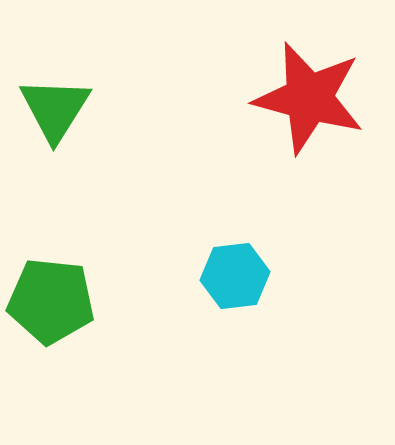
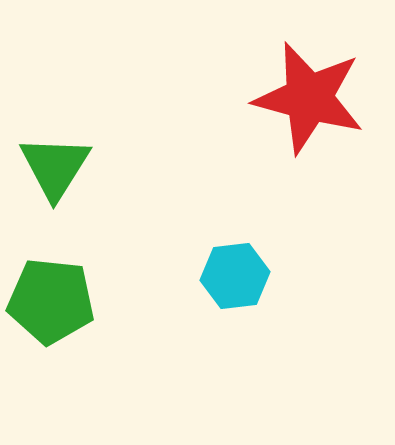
green triangle: moved 58 px down
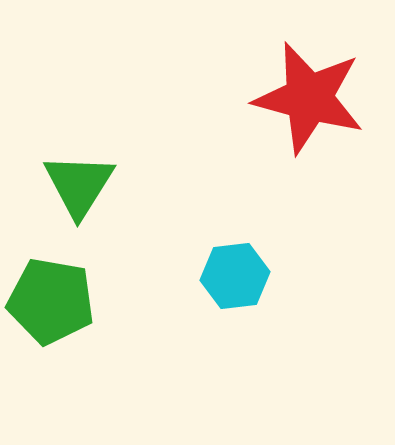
green triangle: moved 24 px right, 18 px down
green pentagon: rotated 4 degrees clockwise
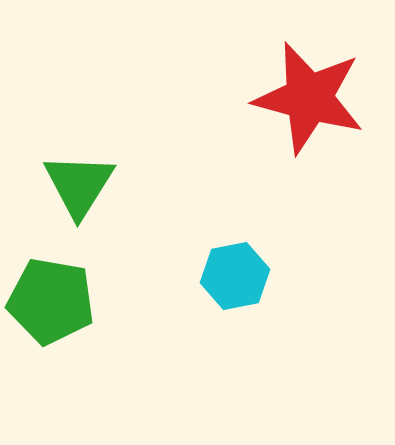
cyan hexagon: rotated 4 degrees counterclockwise
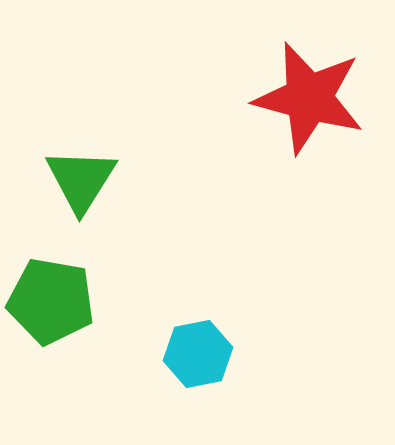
green triangle: moved 2 px right, 5 px up
cyan hexagon: moved 37 px left, 78 px down
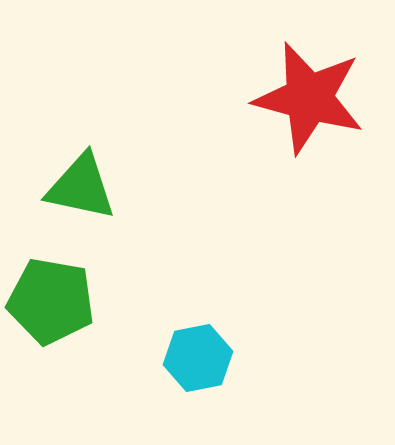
green triangle: moved 7 px down; rotated 50 degrees counterclockwise
cyan hexagon: moved 4 px down
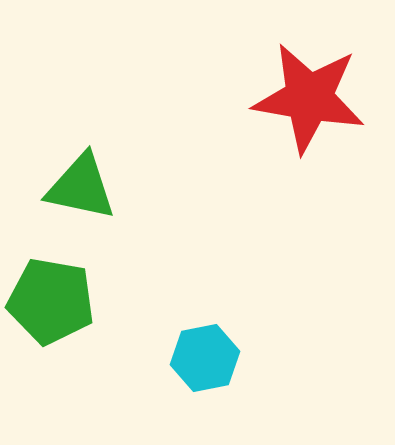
red star: rotated 5 degrees counterclockwise
cyan hexagon: moved 7 px right
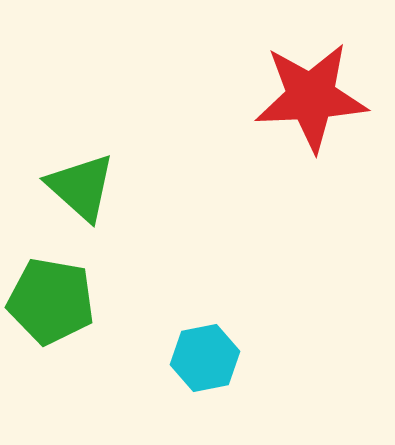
red star: moved 2 px right, 1 px up; rotated 13 degrees counterclockwise
green triangle: rotated 30 degrees clockwise
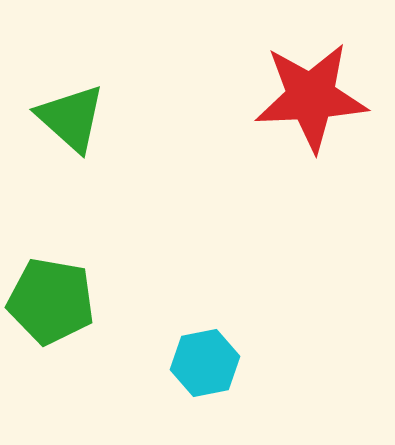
green triangle: moved 10 px left, 69 px up
cyan hexagon: moved 5 px down
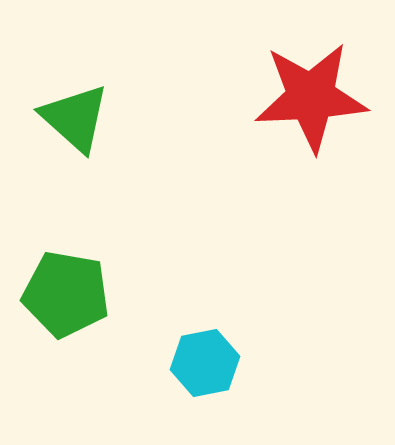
green triangle: moved 4 px right
green pentagon: moved 15 px right, 7 px up
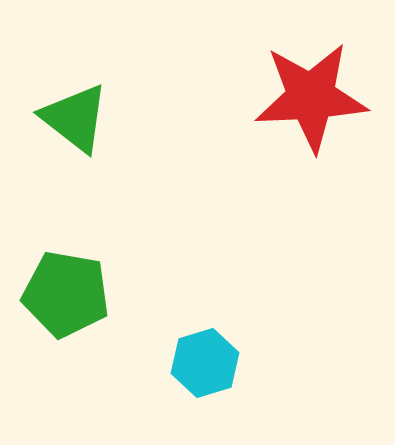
green triangle: rotated 4 degrees counterclockwise
cyan hexagon: rotated 6 degrees counterclockwise
